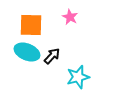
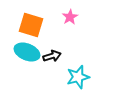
pink star: rotated 14 degrees clockwise
orange square: rotated 15 degrees clockwise
black arrow: rotated 30 degrees clockwise
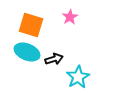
black arrow: moved 2 px right, 3 px down
cyan star: rotated 15 degrees counterclockwise
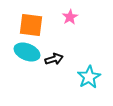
orange square: rotated 10 degrees counterclockwise
cyan star: moved 11 px right
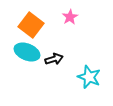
orange square: rotated 30 degrees clockwise
cyan star: rotated 20 degrees counterclockwise
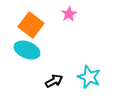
pink star: moved 1 px left, 3 px up
cyan ellipse: moved 2 px up
black arrow: moved 22 px down; rotated 12 degrees counterclockwise
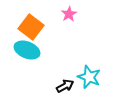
orange square: moved 2 px down
black arrow: moved 11 px right, 5 px down
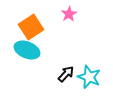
orange square: rotated 20 degrees clockwise
black arrow: moved 1 px right, 12 px up; rotated 18 degrees counterclockwise
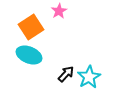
pink star: moved 10 px left, 3 px up
cyan ellipse: moved 2 px right, 5 px down
cyan star: rotated 20 degrees clockwise
